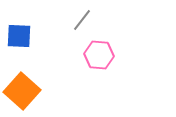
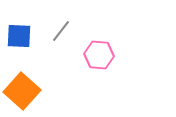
gray line: moved 21 px left, 11 px down
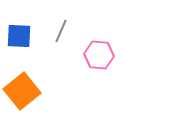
gray line: rotated 15 degrees counterclockwise
orange square: rotated 9 degrees clockwise
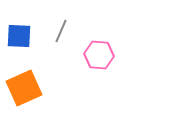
orange square: moved 2 px right, 3 px up; rotated 15 degrees clockwise
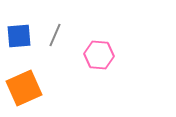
gray line: moved 6 px left, 4 px down
blue square: rotated 8 degrees counterclockwise
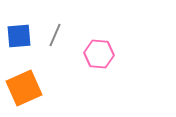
pink hexagon: moved 1 px up
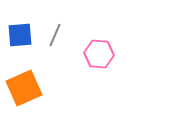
blue square: moved 1 px right, 1 px up
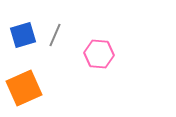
blue square: moved 3 px right; rotated 12 degrees counterclockwise
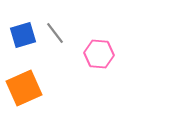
gray line: moved 2 px up; rotated 60 degrees counterclockwise
